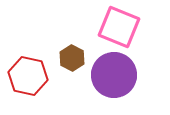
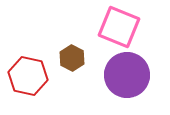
purple circle: moved 13 px right
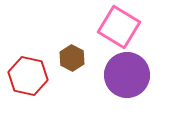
pink square: rotated 9 degrees clockwise
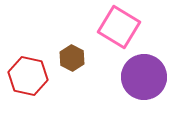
purple circle: moved 17 px right, 2 px down
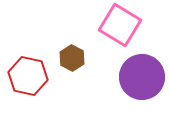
pink square: moved 1 px right, 2 px up
purple circle: moved 2 px left
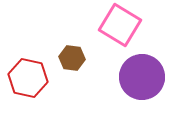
brown hexagon: rotated 20 degrees counterclockwise
red hexagon: moved 2 px down
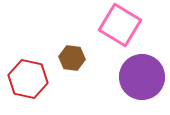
red hexagon: moved 1 px down
